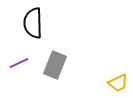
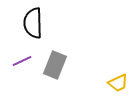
purple line: moved 3 px right, 2 px up
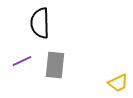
black semicircle: moved 7 px right
gray rectangle: rotated 16 degrees counterclockwise
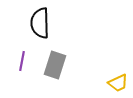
purple line: rotated 54 degrees counterclockwise
gray rectangle: rotated 12 degrees clockwise
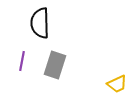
yellow trapezoid: moved 1 px left, 1 px down
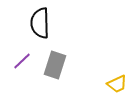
purple line: rotated 36 degrees clockwise
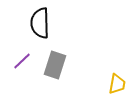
yellow trapezoid: rotated 55 degrees counterclockwise
